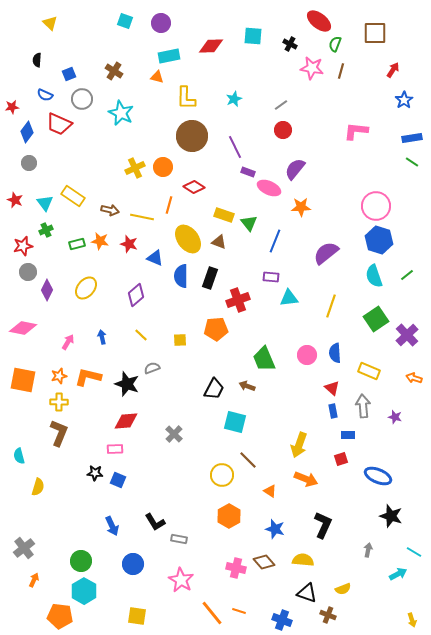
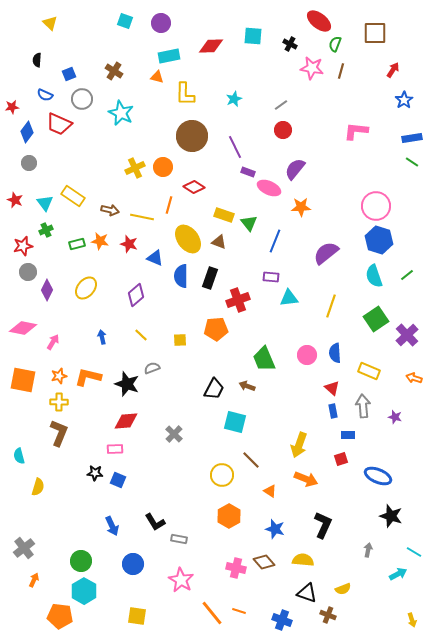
yellow L-shape at (186, 98): moved 1 px left, 4 px up
pink arrow at (68, 342): moved 15 px left
brown line at (248, 460): moved 3 px right
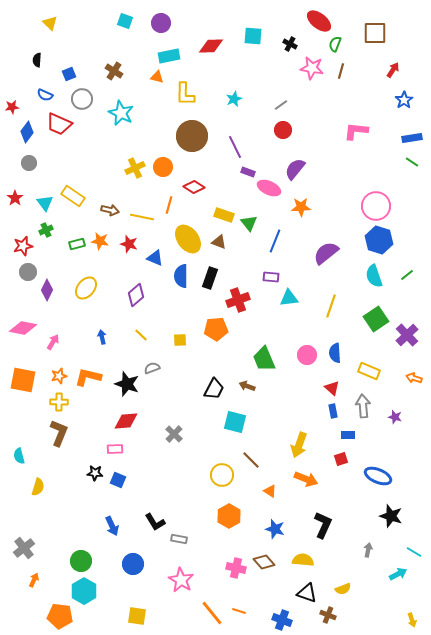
red star at (15, 200): moved 2 px up; rotated 14 degrees clockwise
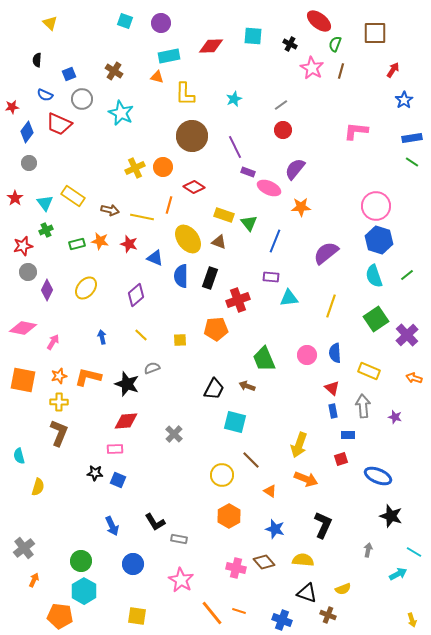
pink star at (312, 68): rotated 20 degrees clockwise
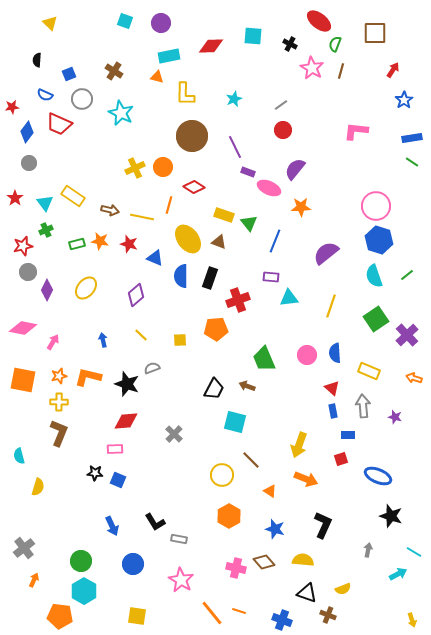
blue arrow at (102, 337): moved 1 px right, 3 px down
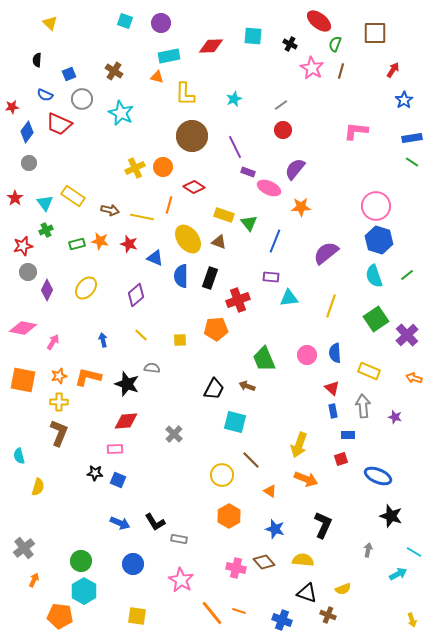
gray semicircle at (152, 368): rotated 28 degrees clockwise
blue arrow at (112, 526): moved 8 px right, 3 px up; rotated 42 degrees counterclockwise
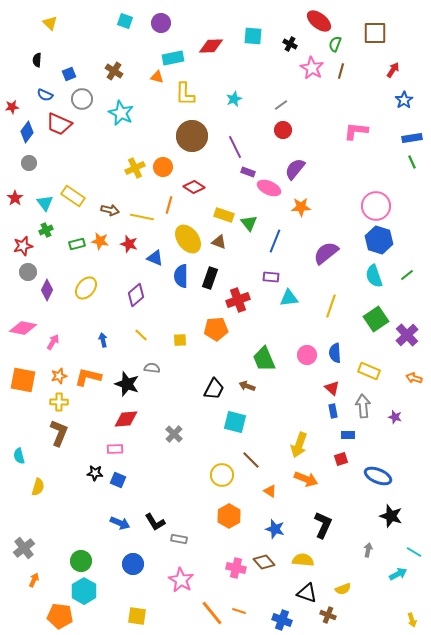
cyan rectangle at (169, 56): moved 4 px right, 2 px down
green line at (412, 162): rotated 32 degrees clockwise
red diamond at (126, 421): moved 2 px up
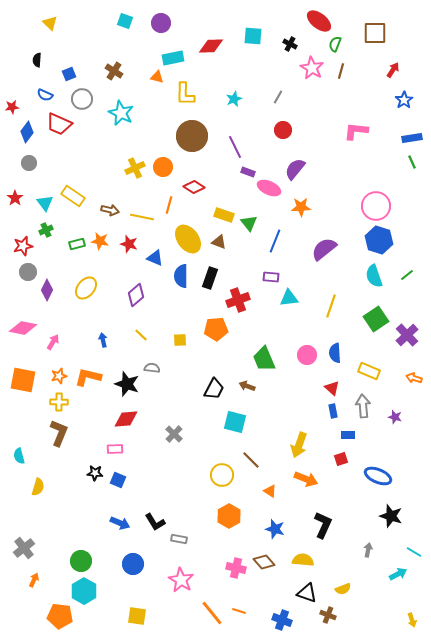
gray line at (281, 105): moved 3 px left, 8 px up; rotated 24 degrees counterclockwise
purple semicircle at (326, 253): moved 2 px left, 4 px up
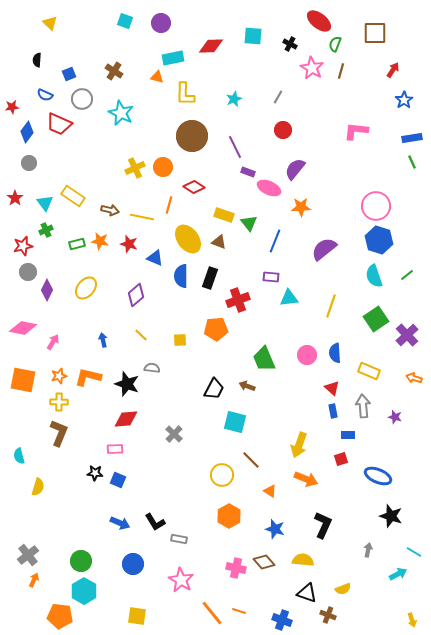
gray cross at (24, 548): moved 4 px right, 7 px down
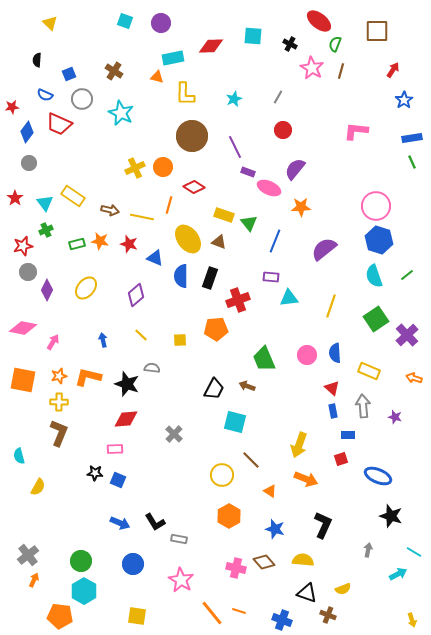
brown square at (375, 33): moved 2 px right, 2 px up
yellow semicircle at (38, 487): rotated 12 degrees clockwise
